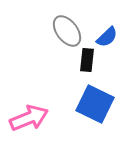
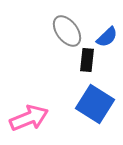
blue square: rotated 6 degrees clockwise
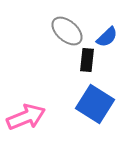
gray ellipse: rotated 12 degrees counterclockwise
pink arrow: moved 3 px left, 1 px up
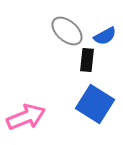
blue semicircle: moved 2 px left, 1 px up; rotated 15 degrees clockwise
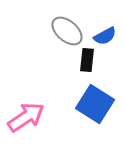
pink arrow: rotated 12 degrees counterclockwise
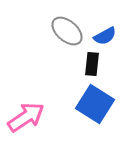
black rectangle: moved 5 px right, 4 px down
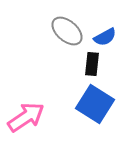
blue semicircle: moved 1 px down
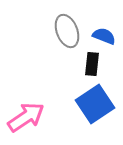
gray ellipse: rotated 28 degrees clockwise
blue semicircle: moved 1 px left, 1 px up; rotated 130 degrees counterclockwise
blue square: rotated 24 degrees clockwise
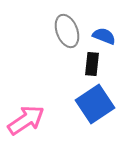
pink arrow: moved 3 px down
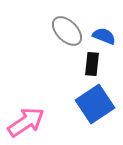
gray ellipse: rotated 24 degrees counterclockwise
pink arrow: moved 2 px down
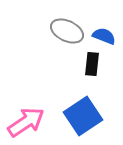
gray ellipse: rotated 20 degrees counterclockwise
blue square: moved 12 px left, 12 px down
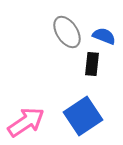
gray ellipse: moved 1 px down; rotated 32 degrees clockwise
